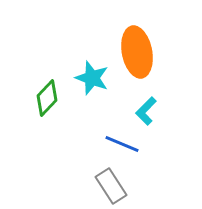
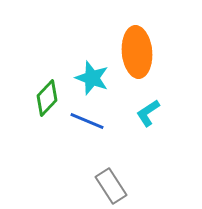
orange ellipse: rotated 6 degrees clockwise
cyan L-shape: moved 2 px right, 2 px down; rotated 12 degrees clockwise
blue line: moved 35 px left, 23 px up
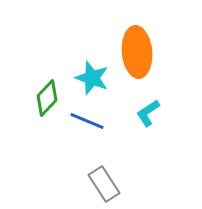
gray rectangle: moved 7 px left, 2 px up
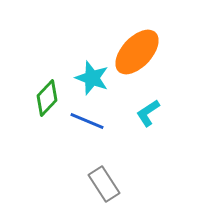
orange ellipse: rotated 48 degrees clockwise
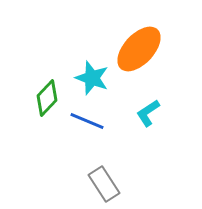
orange ellipse: moved 2 px right, 3 px up
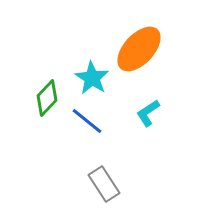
cyan star: rotated 12 degrees clockwise
blue line: rotated 16 degrees clockwise
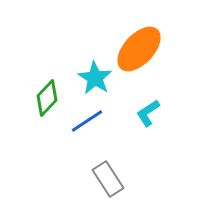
cyan star: moved 3 px right
blue line: rotated 72 degrees counterclockwise
gray rectangle: moved 4 px right, 5 px up
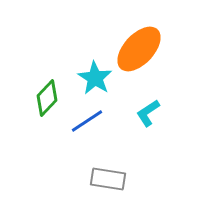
gray rectangle: rotated 48 degrees counterclockwise
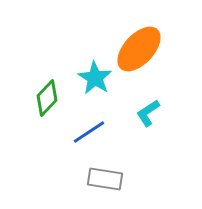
blue line: moved 2 px right, 11 px down
gray rectangle: moved 3 px left
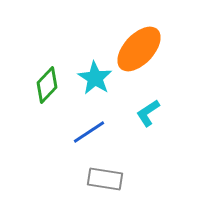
green diamond: moved 13 px up
